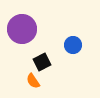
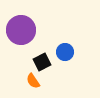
purple circle: moved 1 px left, 1 px down
blue circle: moved 8 px left, 7 px down
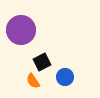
blue circle: moved 25 px down
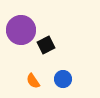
black square: moved 4 px right, 17 px up
blue circle: moved 2 px left, 2 px down
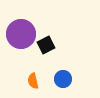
purple circle: moved 4 px down
orange semicircle: rotated 21 degrees clockwise
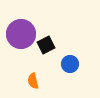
blue circle: moved 7 px right, 15 px up
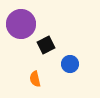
purple circle: moved 10 px up
orange semicircle: moved 2 px right, 2 px up
